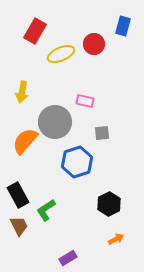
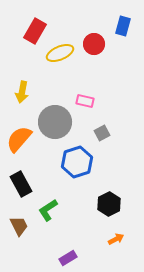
yellow ellipse: moved 1 px left, 1 px up
gray square: rotated 21 degrees counterclockwise
orange semicircle: moved 6 px left, 2 px up
black rectangle: moved 3 px right, 11 px up
green L-shape: moved 2 px right
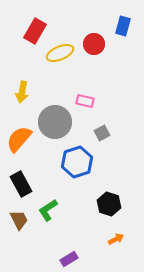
black hexagon: rotated 15 degrees counterclockwise
brown trapezoid: moved 6 px up
purple rectangle: moved 1 px right, 1 px down
